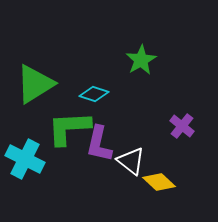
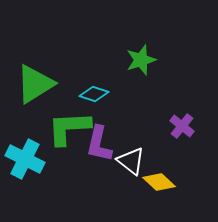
green star: rotated 12 degrees clockwise
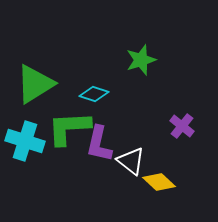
cyan cross: moved 18 px up; rotated 9 degrees counterclockwise
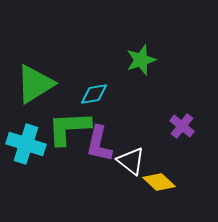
cyan diamond: rotated 28 degrees counterclockwise
cyan cross: moved 1 px right, 3 px down
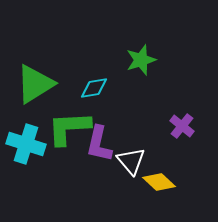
cyan diamond: moved 6 px up
white triangle: rotated 12 degrees clockwise
